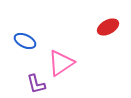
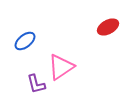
blue ellipse: rotated 65 degrees counterclockwise
pink triangle: moved 4 px down
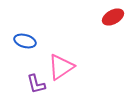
red ellipse: moved 5 px right, 10 px up
blue ellipse: rotated 55 degrees clockwise
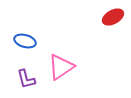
purple L-shape: moved 10 px left, 5 px up
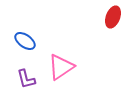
red ellipse: rotated 40 degrees counterclockwise
blue ellipse: rotated 20 degrees clockwise
